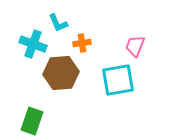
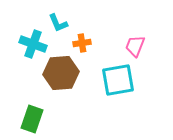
green rectangle: moved 2 px up
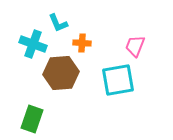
orange cross: rotated 12 degrees clockwise
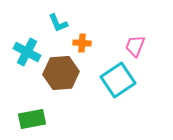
cyan cross: moved 6 px left, 8 px down; rotated 8 degrees clockwise
cyan square: rotated 24 degrees counterclockwise
green rectangle: rotated 60 degrees clockwise
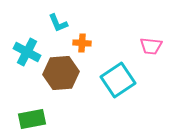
pink trapezoid: moved 16 px right; rotated 105 degrees counterclockwise
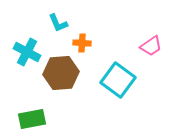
pink trapezoid: rotated 40 degrees counterclockwise
cyan square: rotated 20 degrees counterclockwise
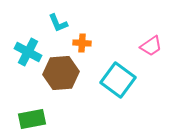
cyan cross: moved 1 px right
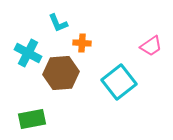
cyan cross: moved 1 px down
cyan square: moved 1 px right, 2 px down; rotated 16 degrees clockwise
